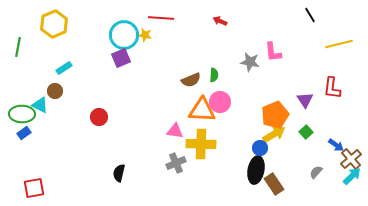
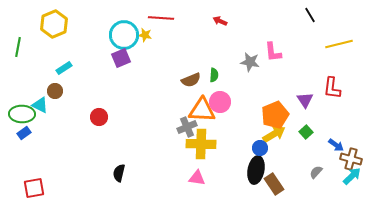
pink triangle: moved 22 px right, 47 px down
brown cross: rotated 35 degrees counterclockwise
gray cross: moved 11 px right, 36 px up
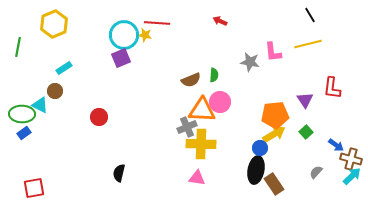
red line: moved 4 px left, 5 px down
yellow line: moved 31 px left
orange pentagon: rotated 16 degrees clockwise
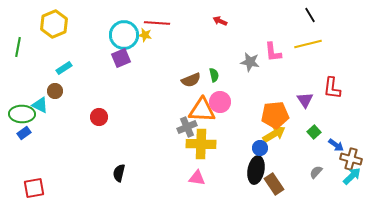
green semicircle: rotated 16 degrees counterclockwise
green square: moved 8 px right
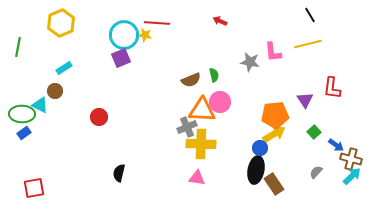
yellow hexagon: moved 7 px right, 1 px up
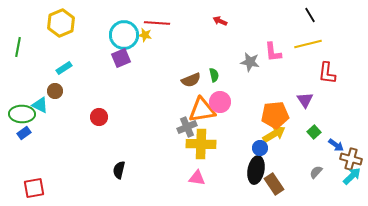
red L-shape: moved 5 px left, 15 px up
orange triangle: rotated 12 degrees counterclockwise
black semicircle: moved 3 px up
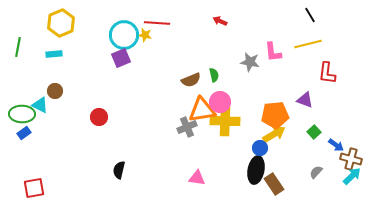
cyan rectangle: moved 10 px left, 14 px up; rotated 28 degrees clockwise
purple triangle: rotated 36 degrees counterclockwise
yellow cross: moved 24 px right, 23 px up
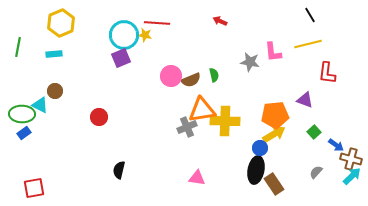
pink circle: moved 49 px left, 26 px up
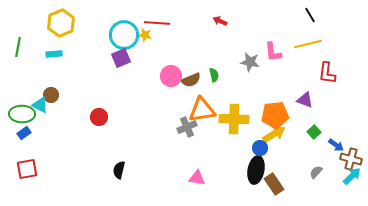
brown circle: moved 4 px left, 4 px down
yellow cross: moved 9 px right, 2 px up
red square: moved 7 px left, 19 px up
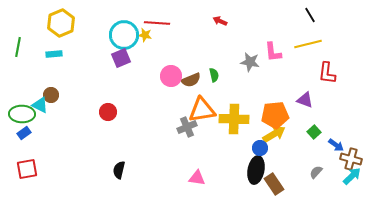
red circle: moved 9 px right, 5 px up
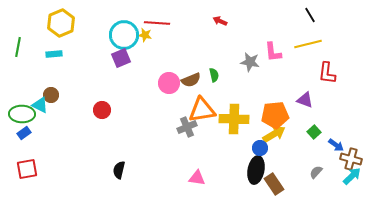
pink circle: moved 2 px left, 7 px down
red circle: moved 6 px left, 2 px up
